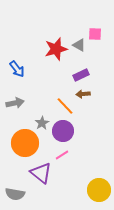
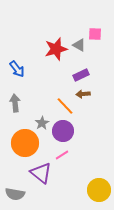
gray arrow: rotated 84 degrees counterclockwise
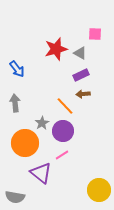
gray triangle: moved 1 px right, 8 px down
gray semicircle: moved 3 px down
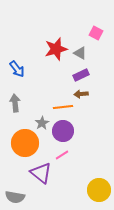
pink square: moved 1 px right, 1 px up; rotated 24 degrees clockwise
brown arrow: moved 2 px left
orange line: moved 2 px left, 1 px down; rotated 54 degrees counterclockwise
